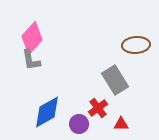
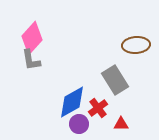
blue diamond: moved 25 px right, 10 px up
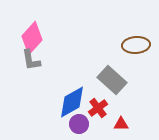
gray rectangle: moved 3 px left; rotated 16 degrees counterclockwise
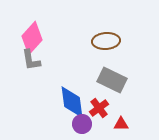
brown ellipse: moved 30 px left, 4 px up
gray rectangle: rotated 16 degrees counterclockwise
blue diamond: rotated 68 degrees counterclockwise
red cross: moved 1 px right
purple circle: moved 3 px right
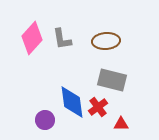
gray L-shape: moved 31 px right, 21 px up
gray rectangle: rotated 12 degrees counterclockwise
red cross: moved 1 px left, 1 px up
purple circle: moved 37 px left, 4 px up
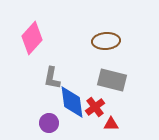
gray L-shape: moved 10 px left, 39 px down; rotated 20 degrees clockwise
red cross: moved 3 px left
purple circle: moved 4 px right, 3 px down
red triangle: moved 10 px left
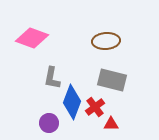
pink diamond: rotated 68 degrees clockwise
blue diamond: rotated 28 degrees clockwise
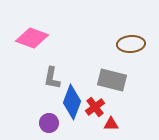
brown ellipse: moved 25 px right, 3 px down
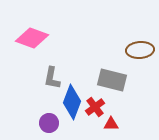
brown ellipse: moved 9 px right, 6 px down
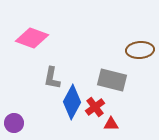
blue diamond: rotated 8 degrees clockwise
purple circle: moved 35 px left
